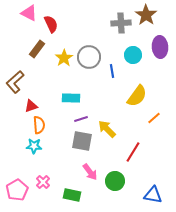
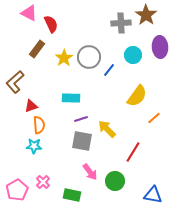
blue line: moved 3 px left, 1 px up; rotated 48 degrees clockwise
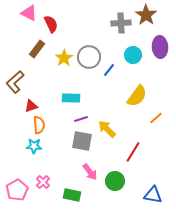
orange line: moved 2 px right
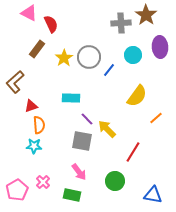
purple line: moved 6 px right; rotated 64 degrees clockwise
pink arrow: moved 11 px left
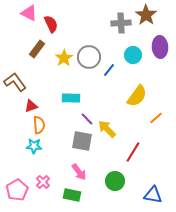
brown L-shape: rotated 95 degrees clockwise
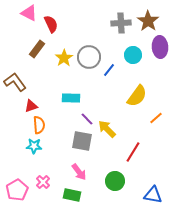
brown star: moved 2 px right, 6 px down
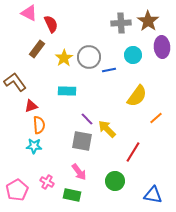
purple ellipse: moved 2 px right
blue line: rotated 40 degrees clockwise
cyan rectangle: moved 4 px left, 7 px up
pink cross: moved 4 px right; rotated 16 degrees counterclockwise
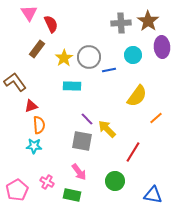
pink triangle: rotated 30 degrees clockwise
cyan rectangle: moved 5 px right, 5 px up
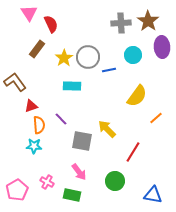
gray circle: moved 1 px left
purple line: moved 26 px left
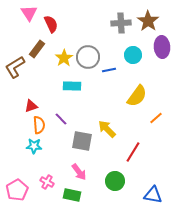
brown L-shape: moved 15 px up; rotated 85 degrees counterclockwise
